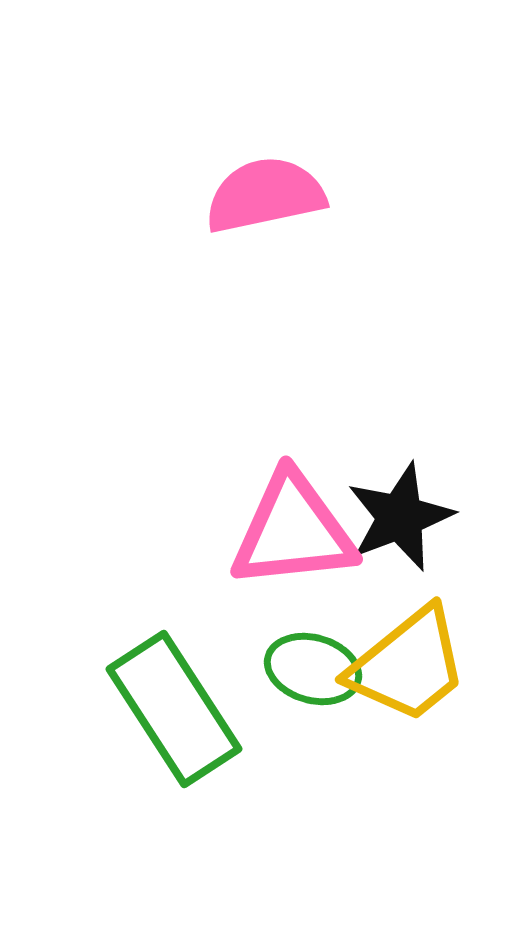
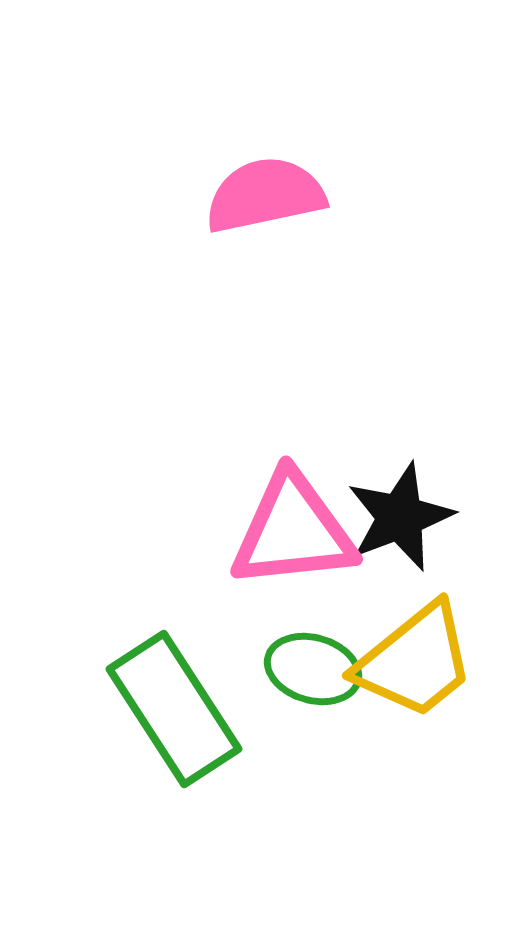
yellow trapezoid: moved 7 px right, 4 px up
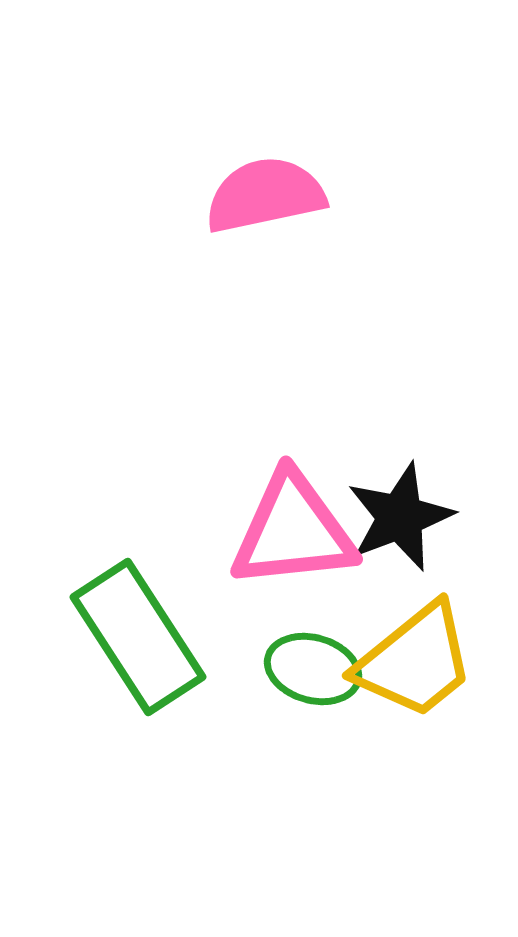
green rectangle: moved 36 px left, 72 px up
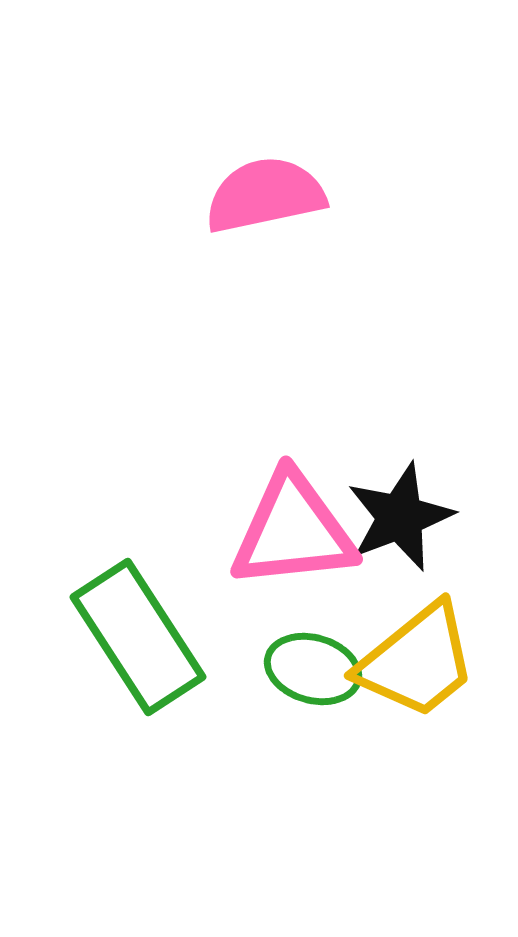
yellow trapezoid: moved 2 px right
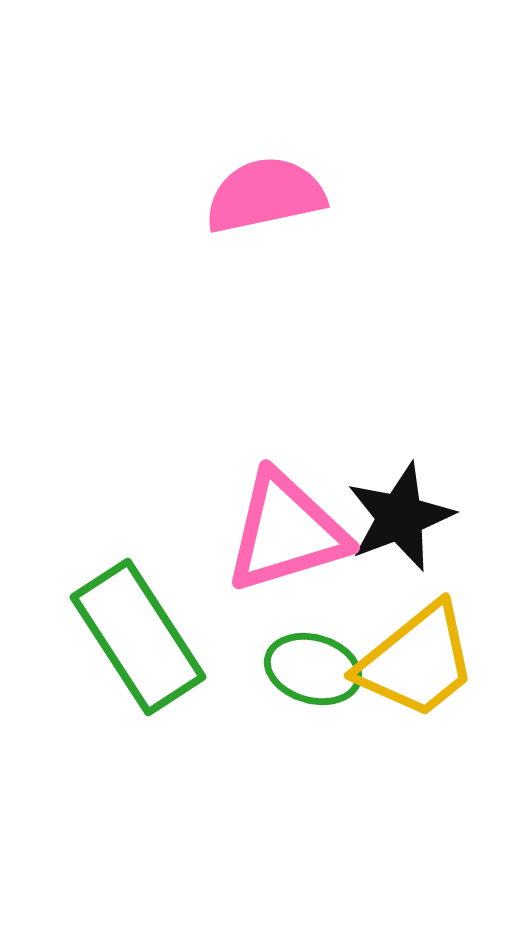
pink triangle: moved 7 px left, 1 px down; rotated 11 degrees counterclockwise
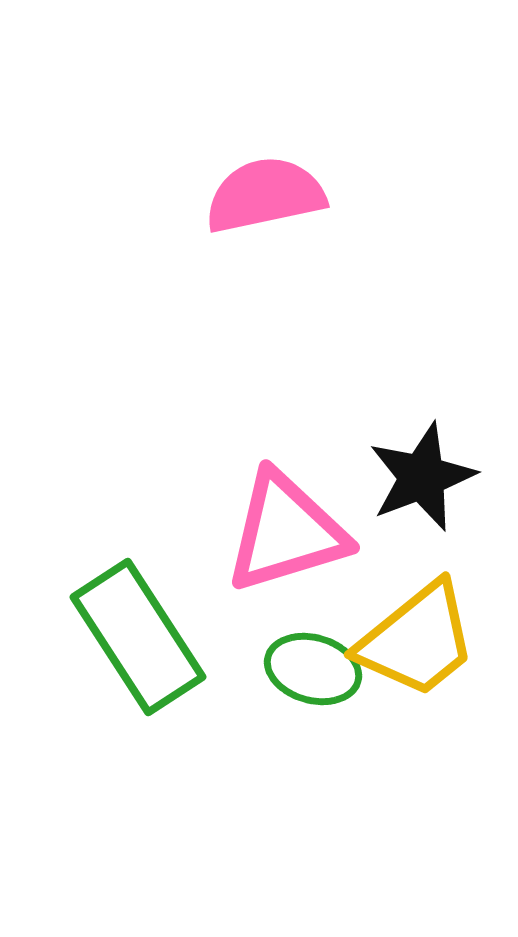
black star: moved 22 px right, 40 px up
yellow trapezoid: moved 21 px up
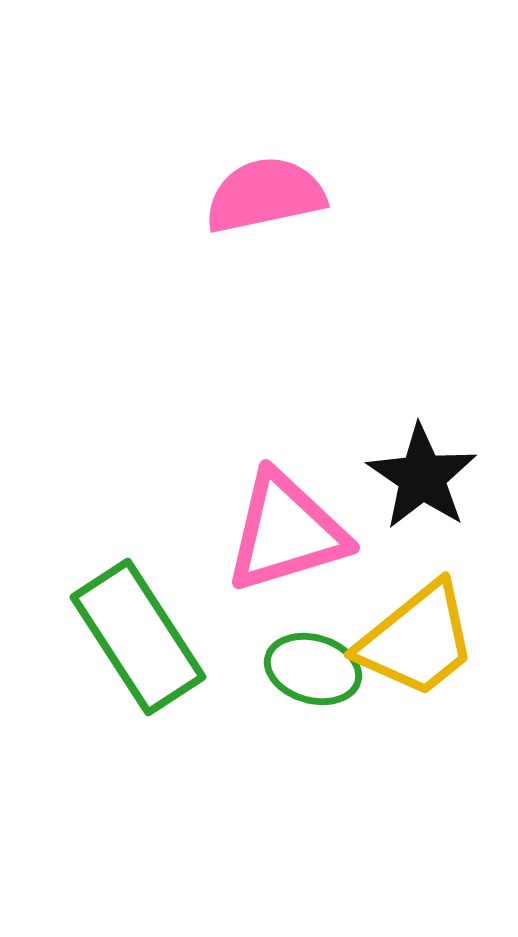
black star: rotated 17 degrees counterclockwise
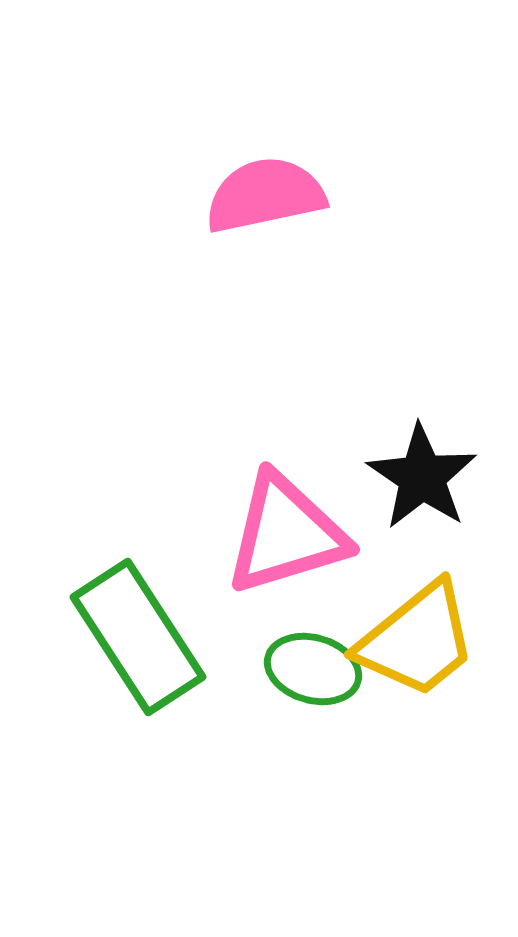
pink triangle: moved 2 px down
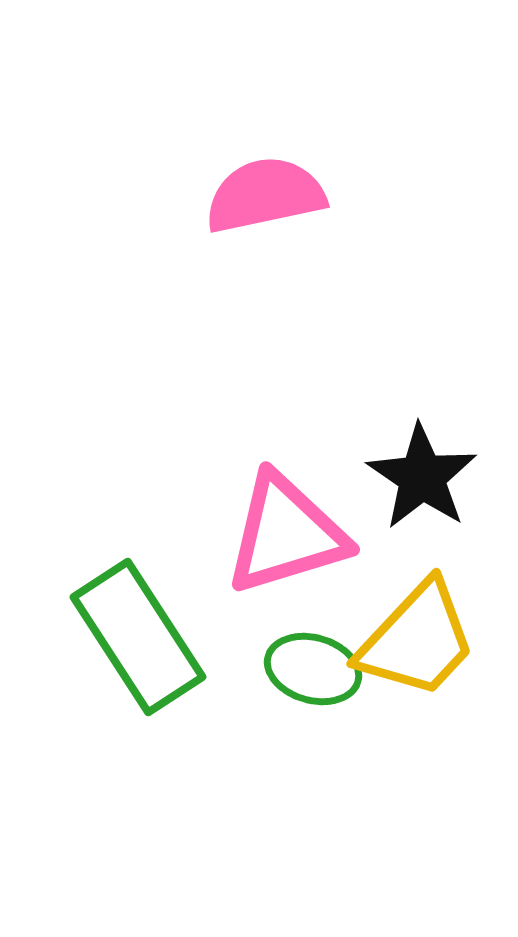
yellow trapezoid: rotated 8 degrees counterclockwise
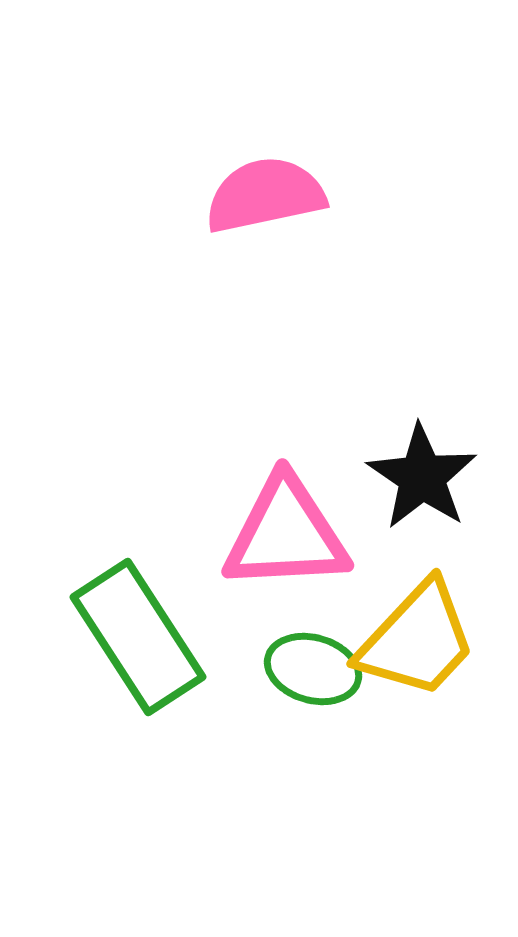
pink triangle: rotated 14 degrees clockwise
